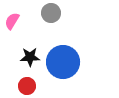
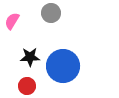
blue circle: moved 4 px down
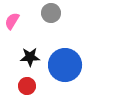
blue circle: moved 2 px right, 1 px up
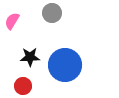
gray circle: moved 1 px right
red circle: moved 4 px left
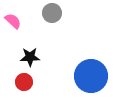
pink semicircle: moved 1 px right; rotated 102 degrees clockwise
blue circle: moved 26 px right, 11 px down
red circle: moved 1 px right, 4 px up
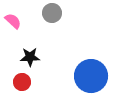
red circle: moved 2 px left
